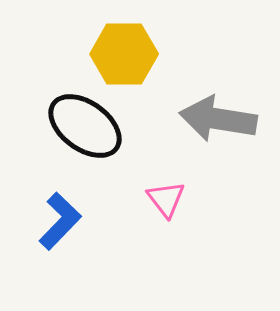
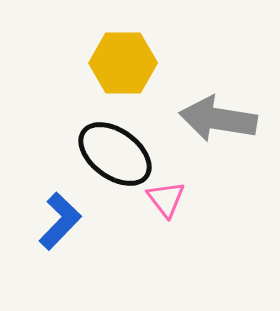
yellow hexagon: moved 1 px left, 9 px down
black ellipse: moved 30 px right, 28 px down
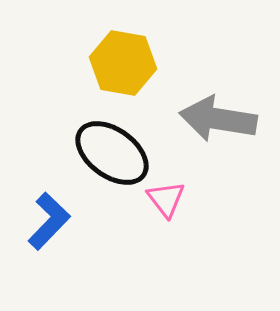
yellow hexagon: rotated 10 degrees clockwise
black ellipse: moved 3 px left, 1 px up
blue L-shape: moved 11 px left
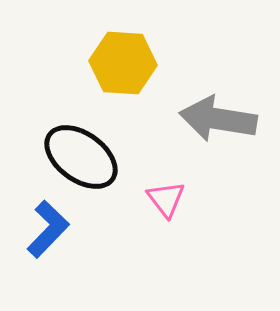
yellow hexagon: rotated 6 degrees counterclockwise
black ellipse: moved 31 px left, 4 px down
blue L-shape: moved 1 px left, 8 px down
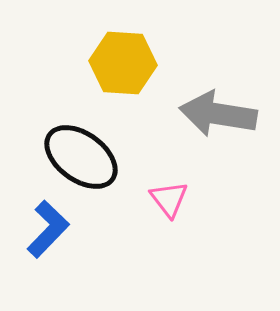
gray arrow: moved 5 px up
pink triangle: moved 3 px right
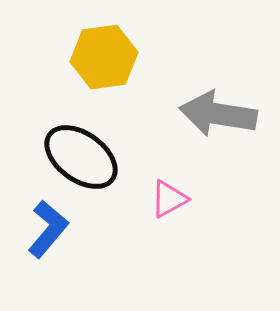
yellow hexagon: moved 19 px left, 6 px up; rotated 12 degrees counterclockwise
pink triangle: rotated 39 degrees clockwise
blue L-shape: rotated 4 degrees counterclockwise
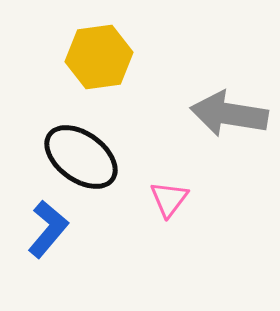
yellow hexagon: moved 5 px left
gray arrow: moved 11 px right
pink triangle: rotated 24 degrees counterclockwise
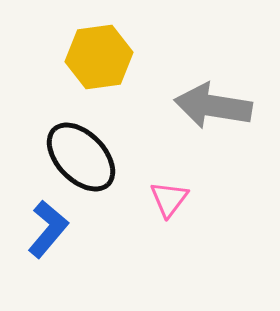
gray arrow: moved 16 px left, 8 px up
black ellipse: rotated 10 degrees clockwise
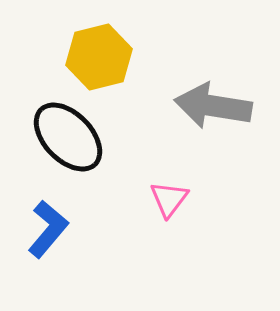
yellow hexagon: rotated 6 degrees counterclockwise
black ellipse: moved 13 px left, 20 px up
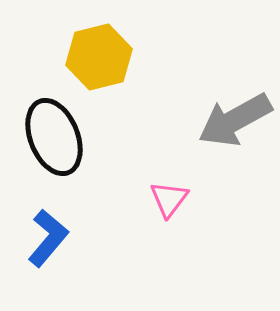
gray arrow: moved 22 px right, 14 px down; rotated 38 degrees counterclockwise
black ellipse: moved 14 px left; rotated 22 degrees clockwise
blue L-shape: moved 9 px down
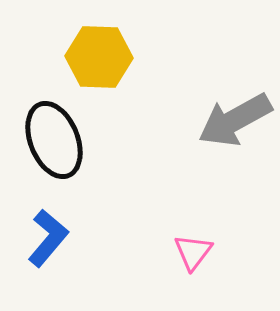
yellow hexagon: rotated 16 degrees clockwise
black ellipse: moved 3 px down
pink triangle: moved 24 px right, 53 px down
